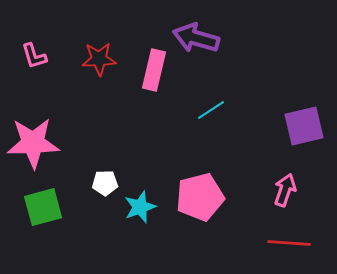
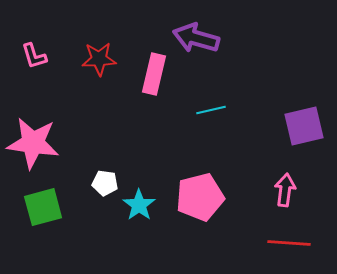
pink rectangle: moved 4 px down
cyan line: rotated 20 degrees clockwise
pink star: rotated 10 degrees clockwise
white pentagon: rotated 10 degrees clockwise
pink arrow: rotated 12 degrees counterclockwise
cyan star: moved 1 px left, 2 px up; rotated 16 degrees counterclockwise
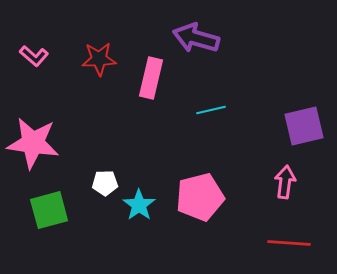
pink L-shape: rotated 32 degrees counterclockwise
pink rectangle: moved 3 px left, 4 px down
white pentagon: rotated 10 degrees counterclockwise
pink arrow: moved 8 px up
green square: moved 6 px right, 3 px down
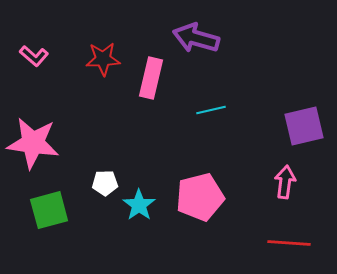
red star: moved 4 px right
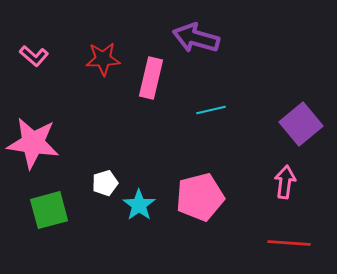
purple square: moved 3 px left, 2 px up; rotated 27 degrees counterclockwise
white pentagon: rotated 15 degrees counterclockwise
